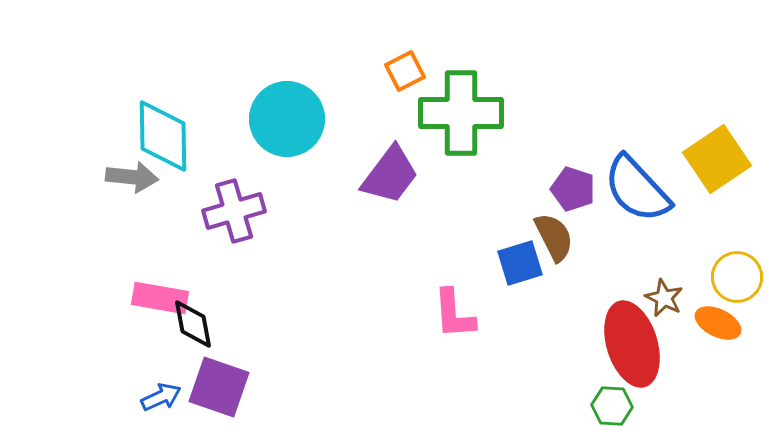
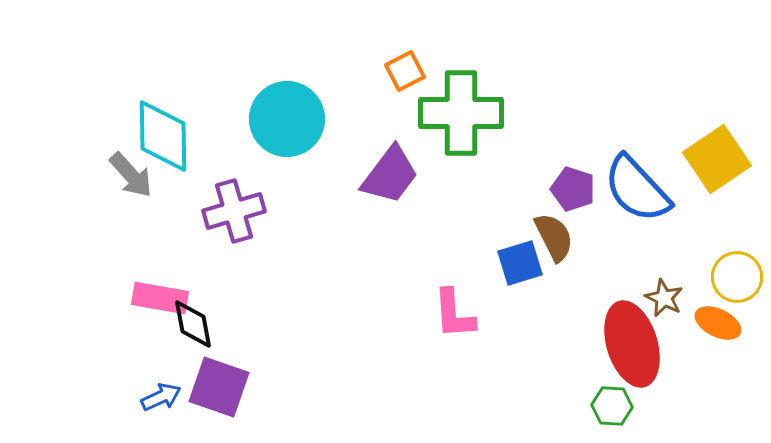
gray arrow: moved 1 px left, 2 px up; rotated 42 degrees clockwise
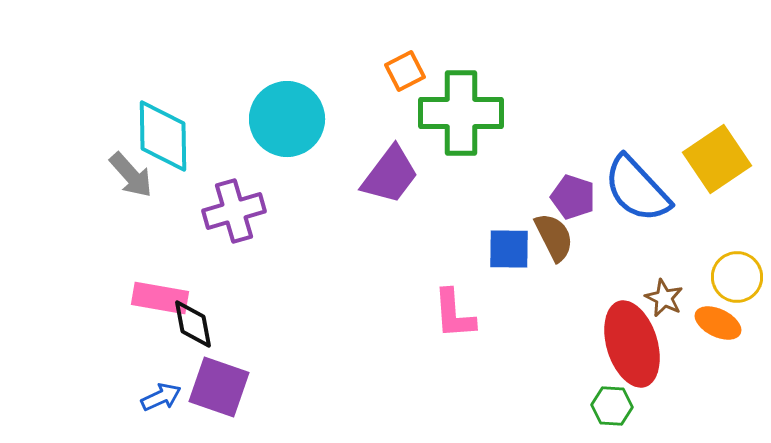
purple pentagon: moved 8 px down
blue square: moved 11 px left, 14 px up; rotated 18 degrees clockwise
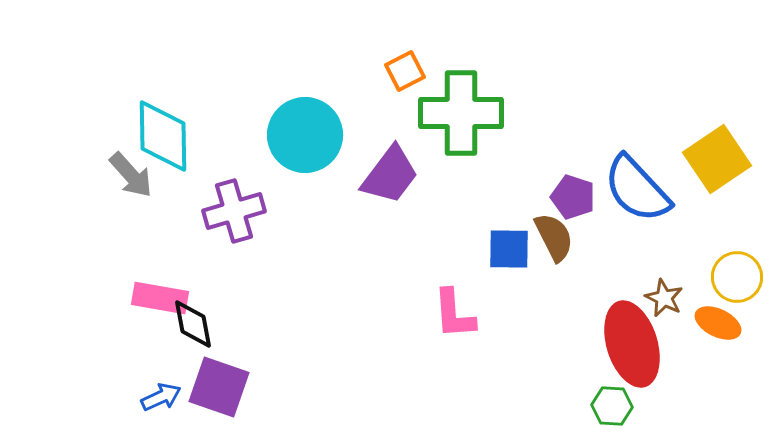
cyan circle: moved 18 px right, 16 px down
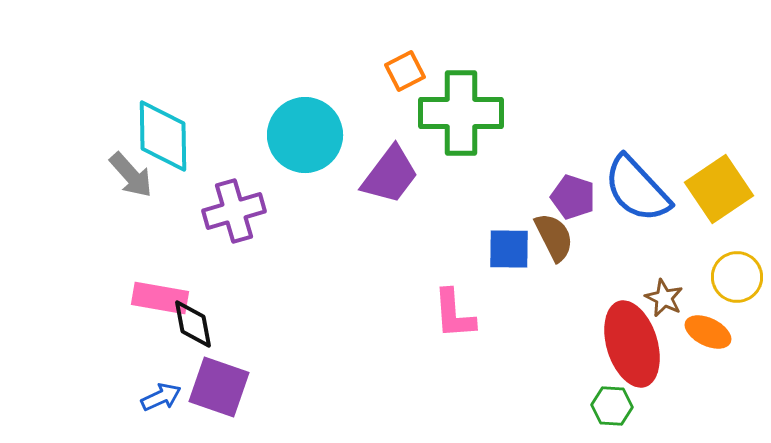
yellow square: moved 2 px right, 30 px down
orange ellipse: moved 10 px left, 9 px down
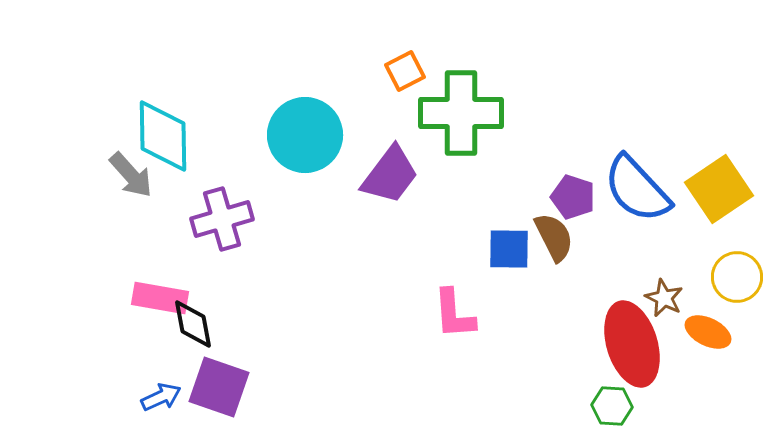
purple cross: moved 12 px left, 8 px down
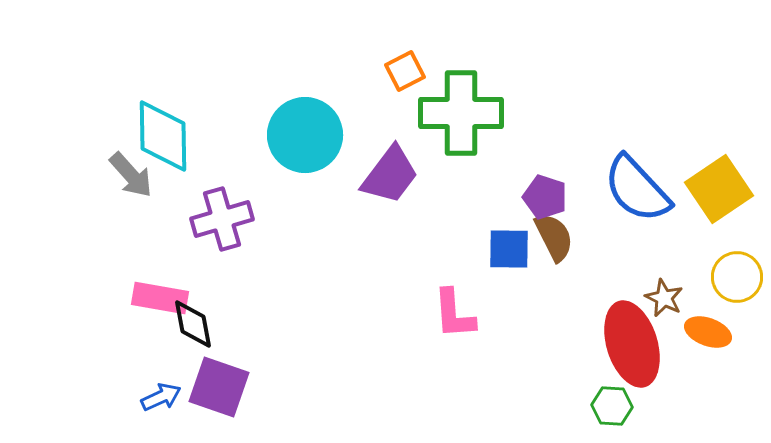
purple pentagon: moved 28 px left
orange ellipse: rotated 6 degrees counterclockwise
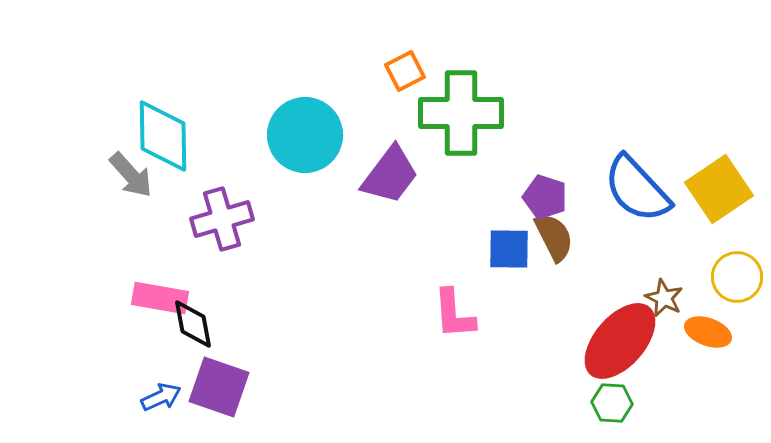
red ellipse: moved 12 px left, 3 px up; rotated 58 degrees clockwise
green hexagon: moved 3 px up
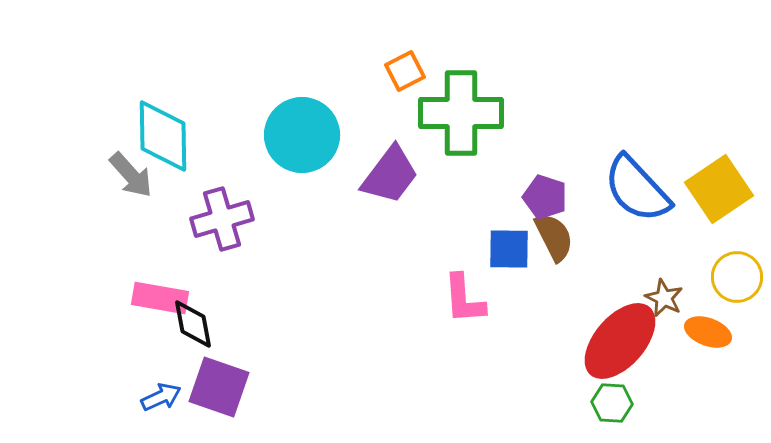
cyan circle: moved 3 px left
pink L-shape: moved 10 px right, 15 px up
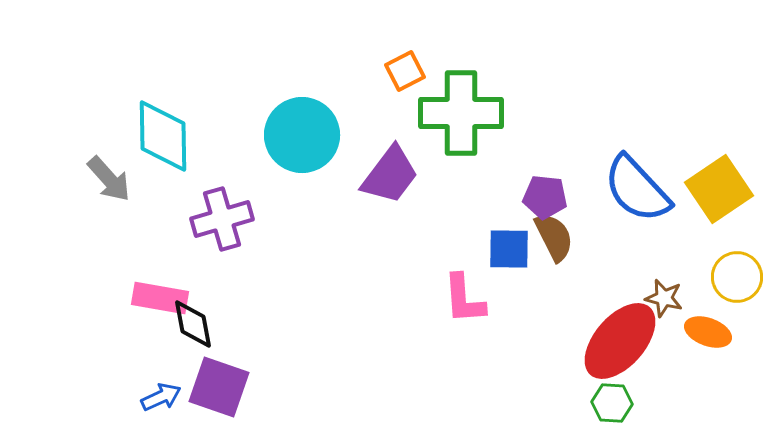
gray arrow: moved 22 px left, 4 px down
purple pentagon: rotated 12 degrees counterclockwise
brown star: rotated 12 degrees counterclockwise
